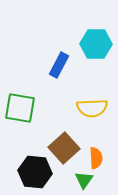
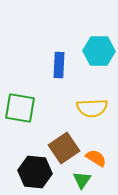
cyan hexagon: moved 3 px right, 7 px down
blue rectangle: rotated 25 degrees counterclockwise
brown square: rotated 8 degrees clockwise
orange semicircle: rotated 55 degrees counterclockwise
green triangle: moved 2 px left
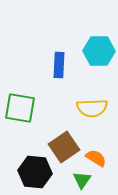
brown square: moved 1 px up
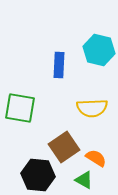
cyan hexagon: moved 1 px up; rotated 12 degrees clockwise
black hexagon: moved 3 px right, 3 px down
green triangle: moved 2 px right; rotated 36 degrees counterclockwise
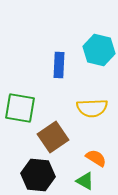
brown square: moved 11 px left, 10 px up
green triangle: moved 1 px right, 1 px down
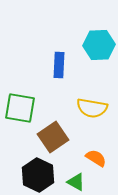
cyan hexagon: moved 5 px up; rotated 16 degrees counterclockwise
yellow semicircle: rotated 12 degrees clockwise
black hexagon: rotated 20 degrees clockwise
green triangle: moved 9 px left, 1 px down
